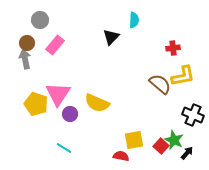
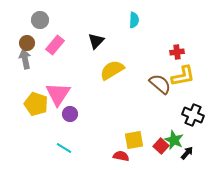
black triangle: moved 15 px left, 4 px down
red cross: moved 4 px right, 4 px down
yellow semicircle: moved 15 px right, 33 px up; rotated 125 degrees clockwise
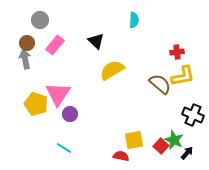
black triangle: rotated 30 degrees counterclockwise
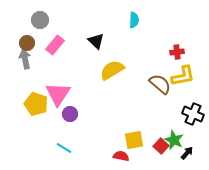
black cross: moved 1 px up
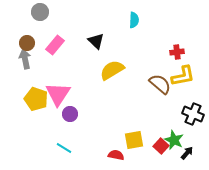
gray circle: moved 8 px up
yellow pentagon: moved 5 px up
red semicircle: moved 5 px left, 1 px up
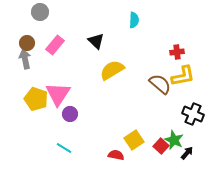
yellow square: rotated 24 degrees counterclockwise
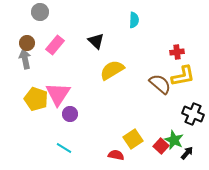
yellow square: moved 1 px left, 1 px up
